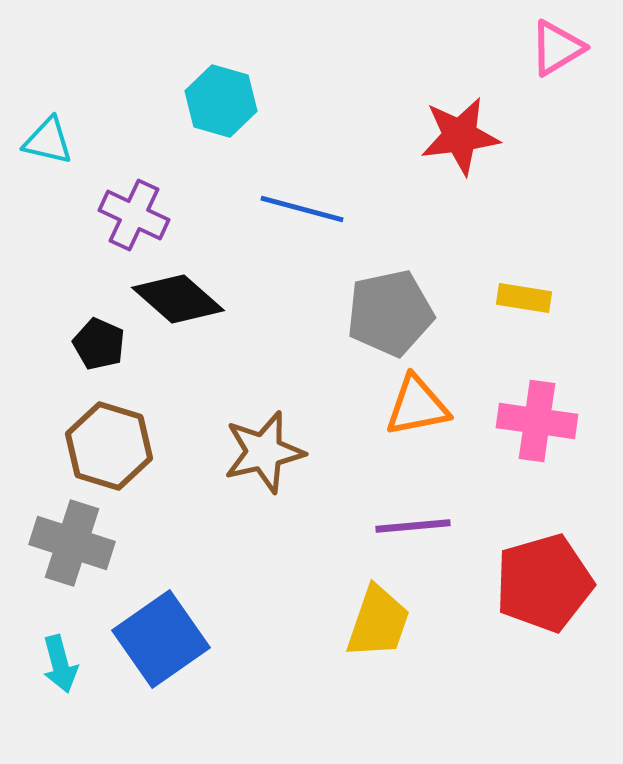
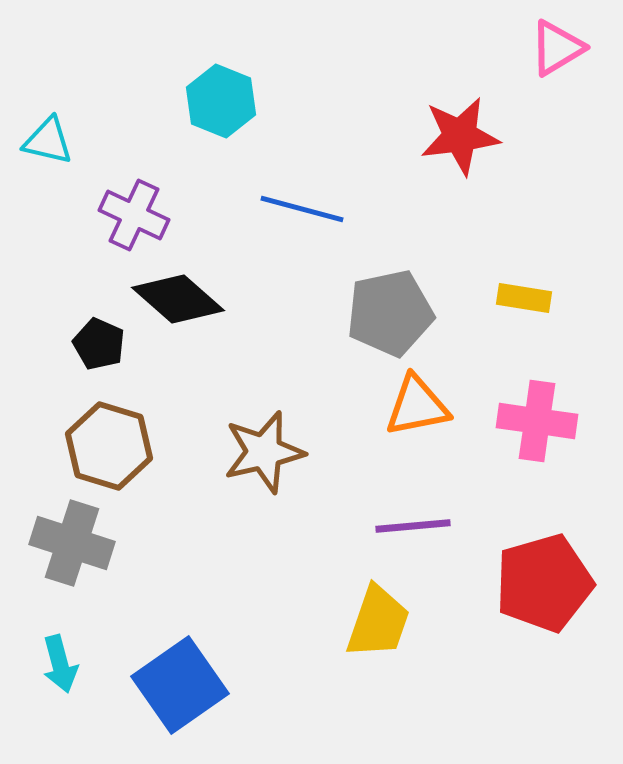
cyan hexagon: rotated 6 degrees clockwise
blue square: moved 19 px right, 46 px down
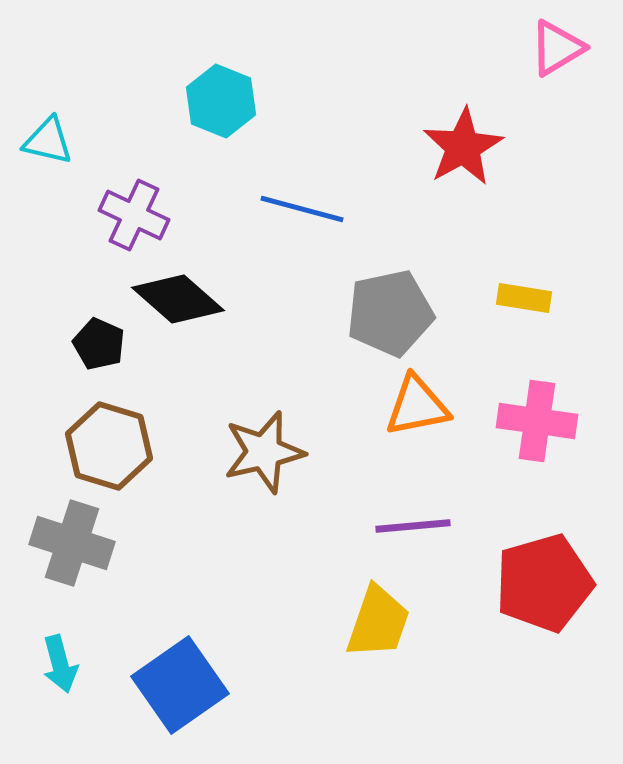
red star: moved 3 px right, 11 px down; rotated 22 degrees counterclockwise
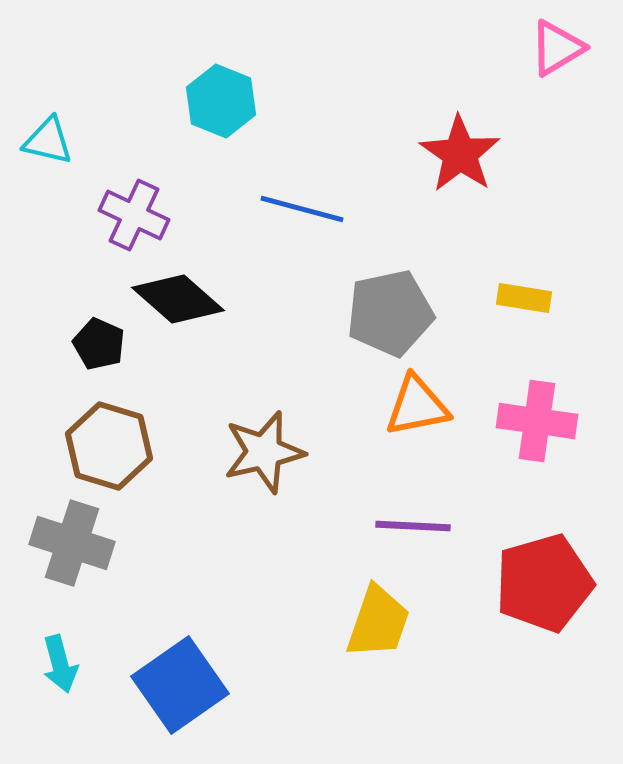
red star: moved 3 px left, 7 px down; rotated 8 degrees counterclockwise
purple line: rotated 8 degrees clockwise
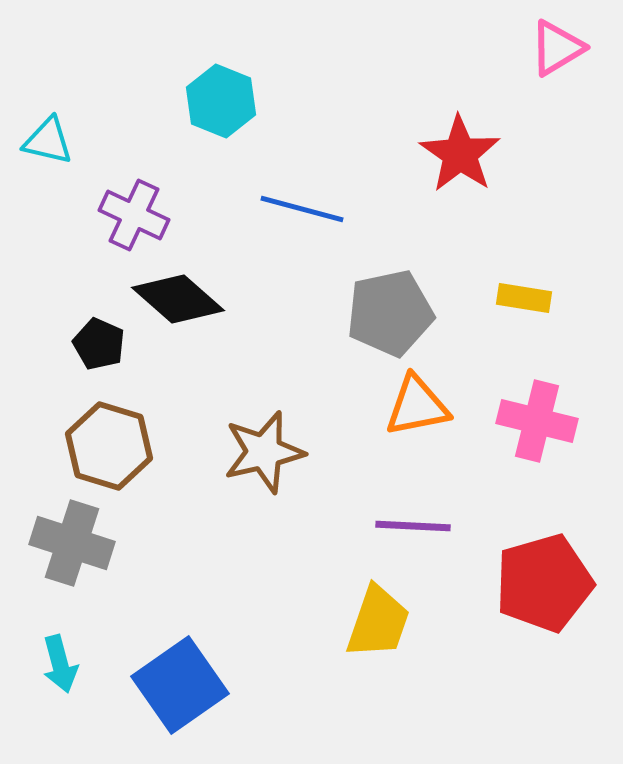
pink cross: rotated 6 degrees clockwise
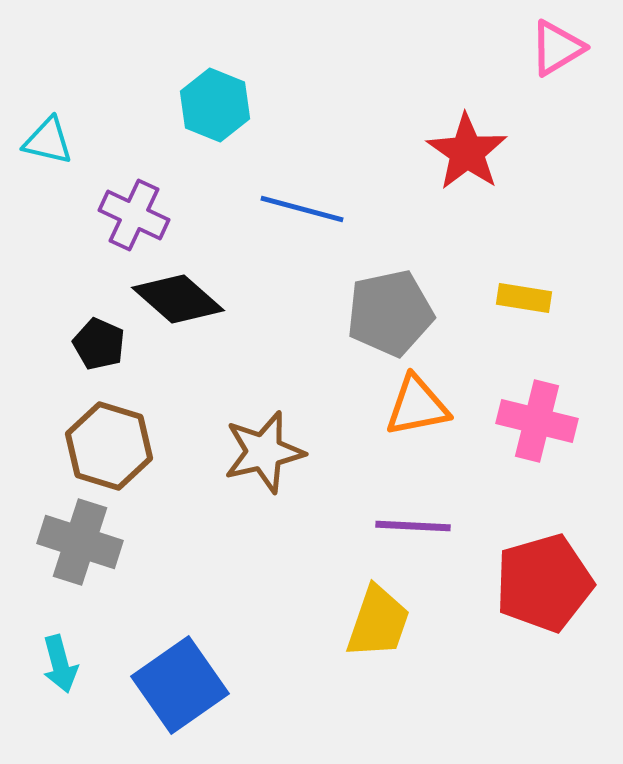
cyan hexagon: moved 6 px left, 4 px down
red star: moved 7 px right, 2 px up
gray cross: moved 8 px right, 1 px up
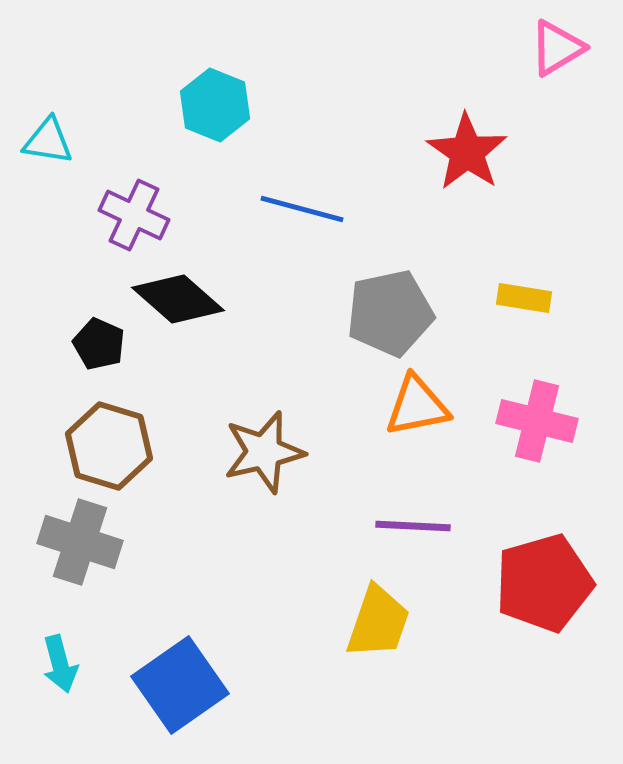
cyan triangle: rotated 4 degrees counterclockwise
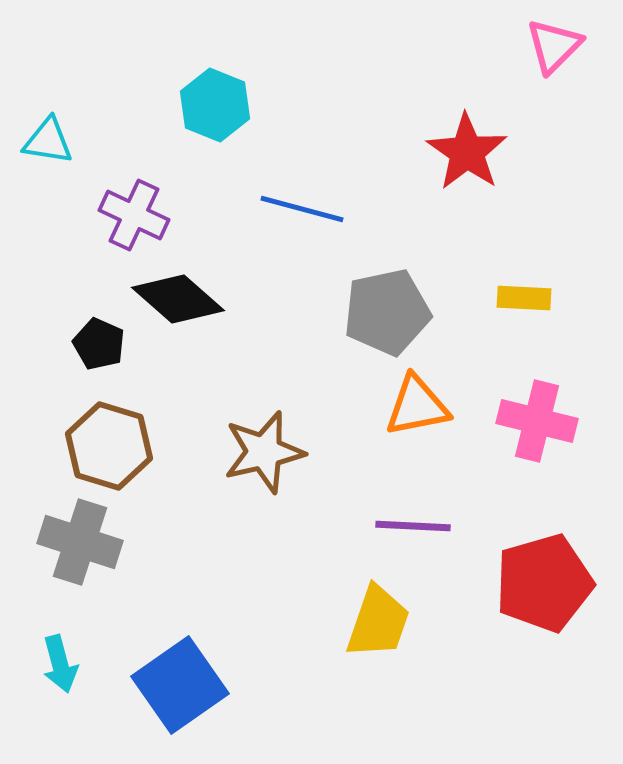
pink triangle: moved 3 px left, 2 px up; rotated 14 degrees counterclockwise
yellow rectangle: rotated 6 degrees counterclockwise
gray pentagon: moved 3 px left, 1 px up
